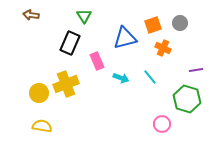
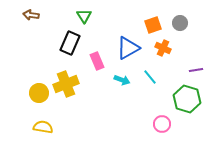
blue triangle: moved 3 px right, 10 px down; rotated 15 degrees counterclockwise
cyan arrow: moved 1 px right, 2 px down
yellow semicircle: moved 1 px right, 1 px down
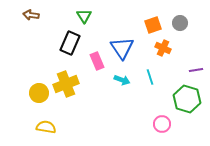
blue triangle: moved 6 px left; rotated 35 degrees counterclockwise
cyan line: rotated 21 degrees clockwise
yellow semicircle: moved 3 px right
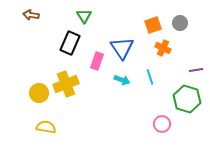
pink rectangle: rotated 42 degrees clockwise
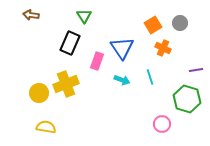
orange square: rotated 12 degrees counterclockwise
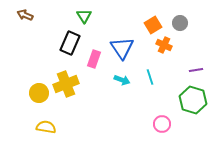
brown arrow: moved 6 px left; rotated 14 degrees clockwise
orange cross: moved 1 px right, 3 px up
pink rectangle: moved 3 px left, 2 px up
green hexagon: moved 6 px right, 1 px down
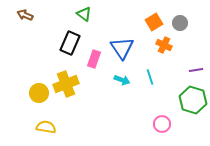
green triangle: moved 2 px up; rotated 21 degrees counterclockwise
orange square: moved 1 px right, 3 px up
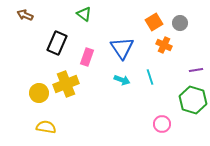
black rectangle: moved 13 px left
pink rectangle: moved 7 px left, 2 px up
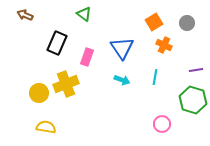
gray circle: moved 7 px right
cyan line: moved 5 px right; rotated 28 degrees clockwise
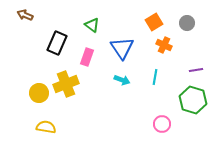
green triangle: moved 8 px right, 11 px down
